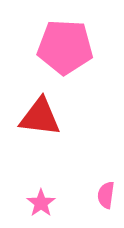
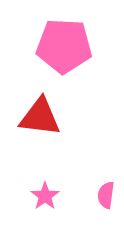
pink pentagon: moved 1 px left, 1 px up
pink star: moved 4 px right, 7 px up
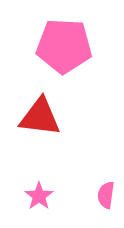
pink star: moved 6 px left
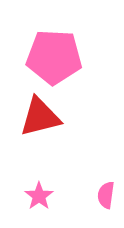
pink pentagon: moved 10 px left, 11 px down
red triangle: rotated 21 degrees counterclockwise
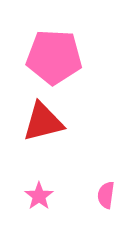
red triangle: moved 3 px right, 5 px down
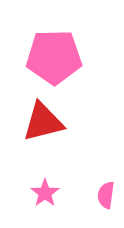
pink pentagon: rotated 4 degrees counterclockwise
pink star: moved 6 px right, 3 px up
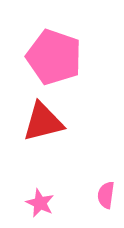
pink pentagon: rotated 20 degrees clockwise
pink star: moved 5 px left, 10 px down; rotated 12 degrees counterclockwise
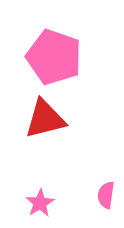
red triangle: moved 2 px right, 3 px up
pink star: rotated 16 degrees clockwise
